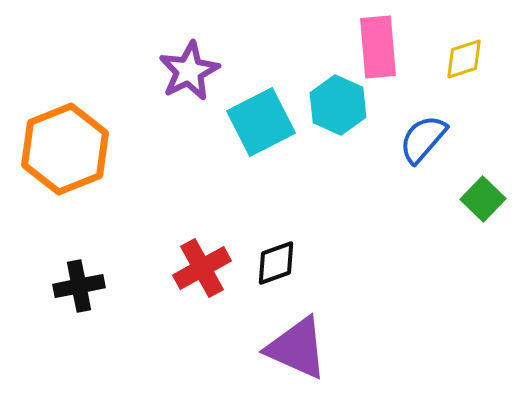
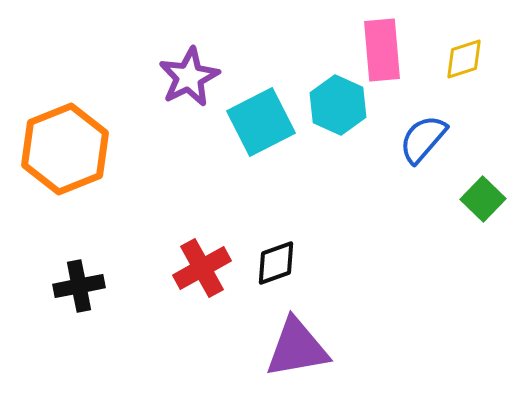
pink rectangle: moved 4 px right, 3 px down
purple star: moved 6 px down
purple triangle: rotated 34 degrees counterclockwise
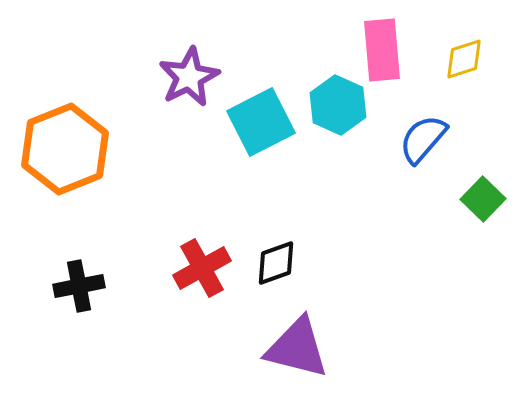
purple triangle: rotated 24 degrees clockwise
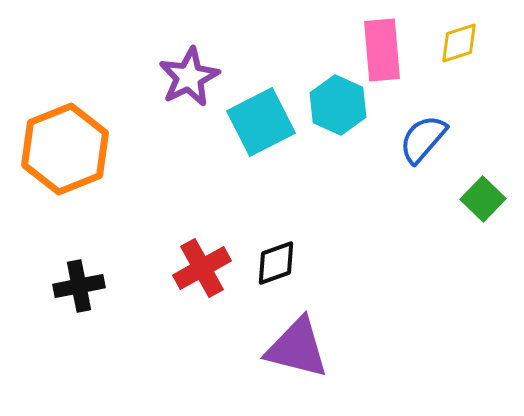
yellow diamond: moved 5 px left, 16 px up
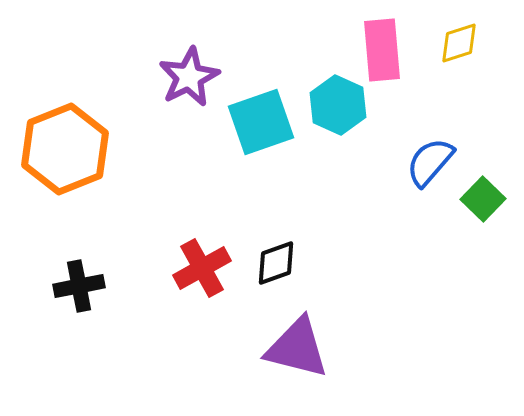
cyan square: rotated 8 degrees clockwise
blue semicircle: moved 7 px right, 23 px down
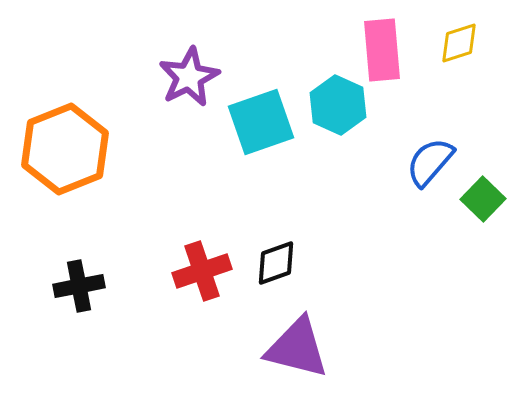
red cross: moved 3 px down; rotated 10 degrees clockwise
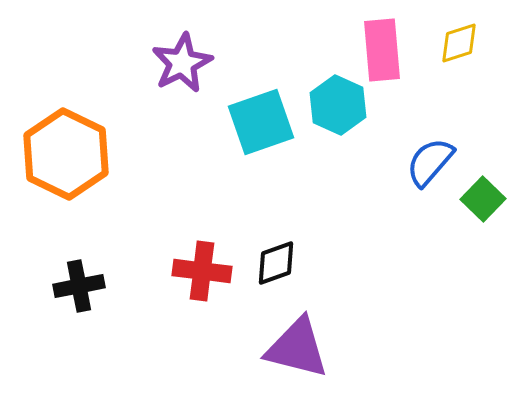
purple star: moved 7 px left, 14 px up
orange hexagon: moved 1 px right, 5 px down; rotated 12 degrees counterclockwise
red cross: rotated 26 degrees clockwise
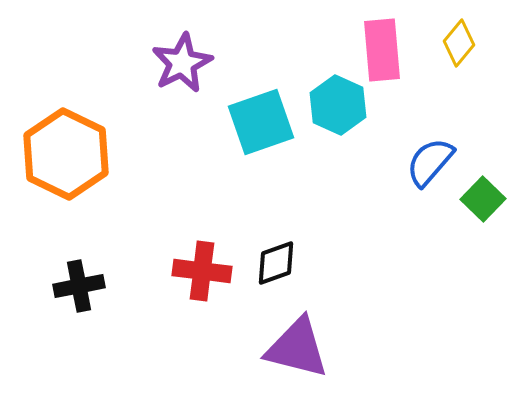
yellow diamond: rotated 33 degrees counterclockwise
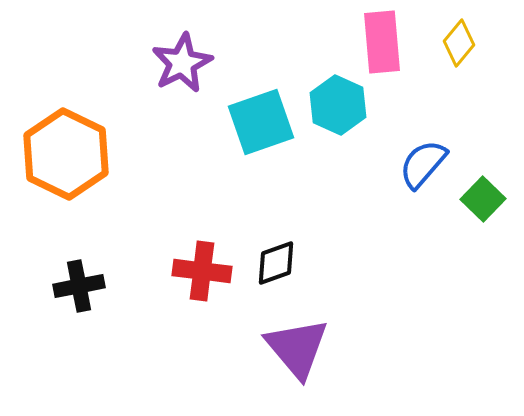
pink rectangle: moved 8 px up
blue semicircle: moved 7 px left, 2 px down
purple triangle: rotated 36 degrees clockwise
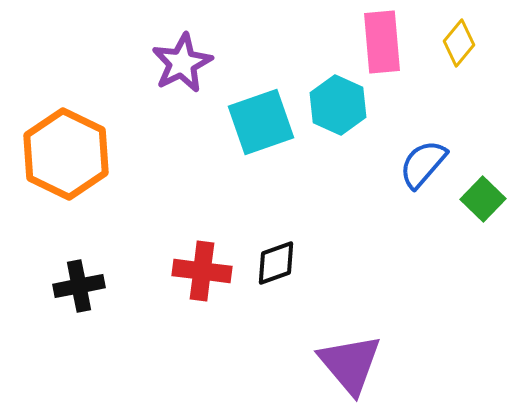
purple triangle: moved 53 px right, 16 px down
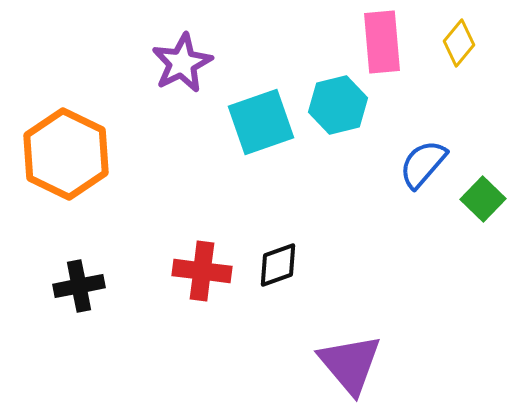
cyan hexagon: rotated 22 degrees clockwise
black diamond: moved 2 px right, 2 px down
